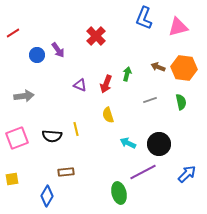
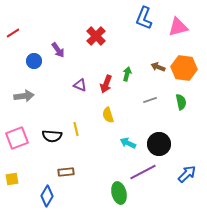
blue circle: moved 3 px left, 6 px down
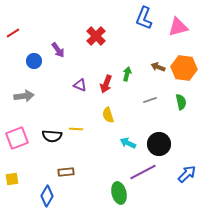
yellow line: rotated 72 degrees counterclockwise
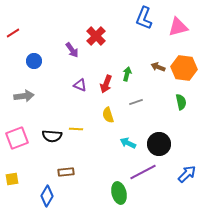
purple arrow: moved 14 px right
gray line: moved 14 px left, 2 px down
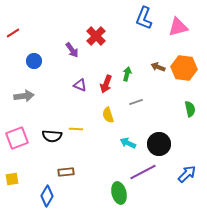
green semicircle: moved 9 px right, 7 px down
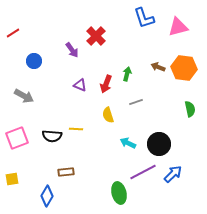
blue L-shape: rotated 40 degrees counterclockwise
gray arrow: rotated 36 degrees clockwise
blue arrow: moved 14 px left
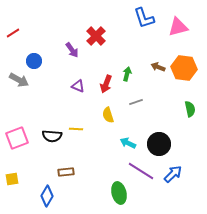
purple triangle: moved 2 px left, 1 px down
gray arrow: moved 5 px left, 16 px up
purple line: moved 2 px left, 1 px up; rotated 60 degrees clockwise
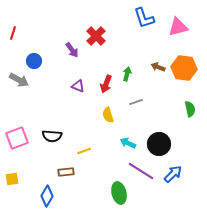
red line: rotated 40 degrees counterclockwise
yellow line: moved 8 px right, 22 px down; rotated 24 degrees counterclockwise
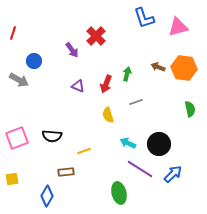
purple line: moved 1 px left, 2 px up
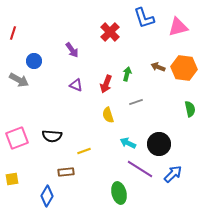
red cross: moved 14 px right, 4 px up
purple triangle: moved 2 px left, 1 px up
